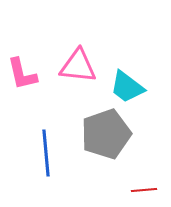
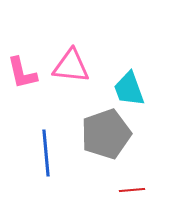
pink triangle: moved 7 px left
pink L-shape: moved 1 px up
cyan trapezoid: moved 2 px right, 2 px down; rotated 33 degrees clockwise
red line: moved 12 px left
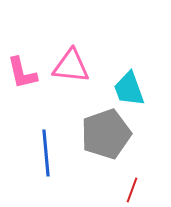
red line: rotated 65 degrees counterclockwise
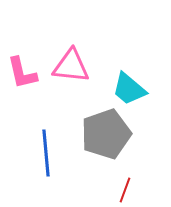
cyan trapezoid: rotated 30 degrees counterclockwise
red line: moved 7 px left
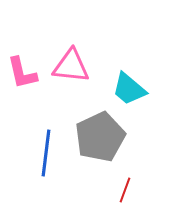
gray pentagon: moved 6 px left, 3 px down; rotated 6 degrees counterclockwise
blue line: rotated 12 degrees clockwise
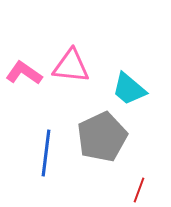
pink L-shape: moved 2 px right; rotated 138 degrees clockwise
gray pentagon: moved 2 px right
red line: moved 14 px right
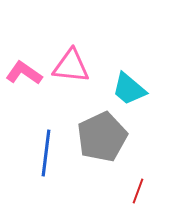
red line: moved 1 px left, 1 px down
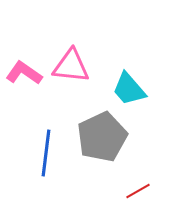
cyan trapezoid: rotated 9 degrees clockwise
red line: rotated 40 degrees clockwise
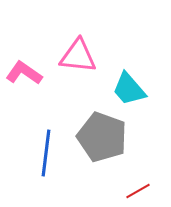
pink triangle: moved 7 px right, 10 px up
gray pentagon: rotated 27 degrees counterclockwise
